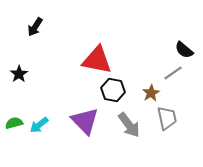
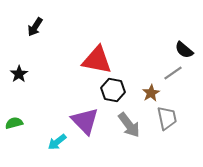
cyan arrow: moved 18 px right, 17 px down
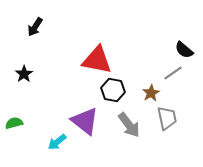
black star: moved 5 px right
purple triangle: rotated 8 degrees counterclockwise
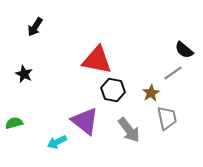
black star: rotated 12 degrees counterclockwise
gray arrow: moved 5 px down
cyan arrow: rotated 12 degrees clockwise
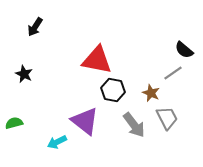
brown star: rotated 18 degrees counterclockwise
gray trapezoid: rotated 15 degrees counterclockwise
gray arrow: moved 5 px right, 5 px up
